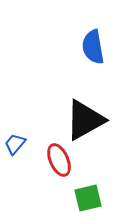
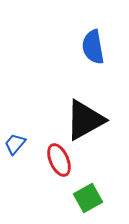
green square: rotated 16 degrees counterclockwise
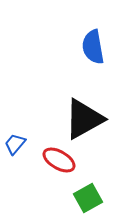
black triangle: moved 1 px left, 1 px up
red ellipse: rotated 36 degrees counterclockwise
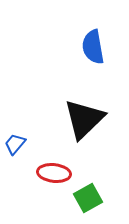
black triangle: rotated 15 degrees counterclockwise
red ellipse: moved 5 px left, 13 px down; rotated 24 degrees counterclockwise
